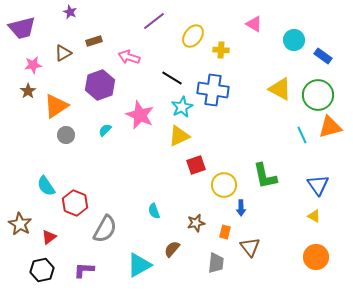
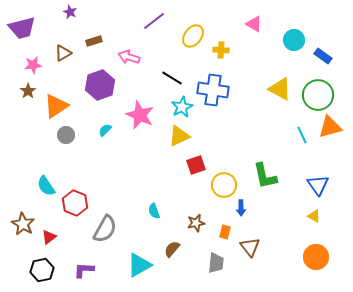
brown star at (20, 224): moved 3 px right
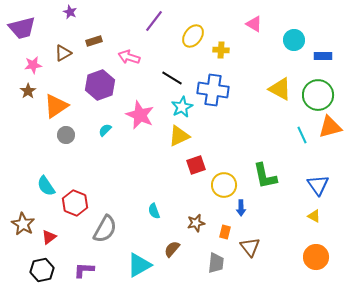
purple line at (154, 21): rotated 15 degrees counterclockwise
blue rectangle at (323, 56): rotated 36 degrees counterclockwise
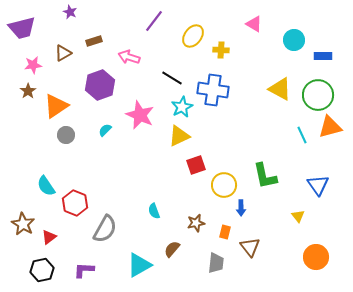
yellow triangle at (314, 216): moved 16 px left; rotated 24 degrees clockwise
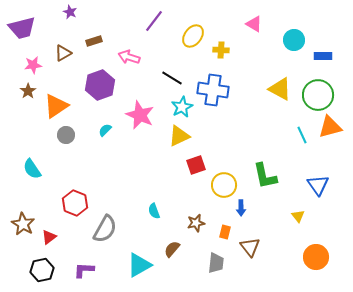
cyan semicircle at (46, 186): moved 14 px left, 17 px up
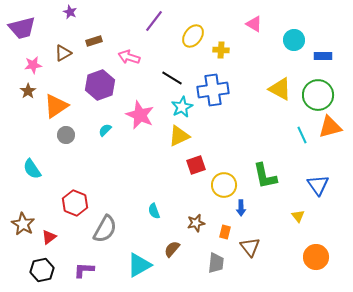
blue cross at (213, 90): rotated 16 degrees counterclockwise
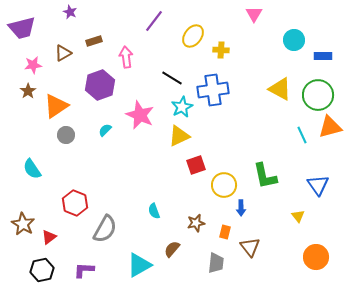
pink triangle at (254, 24): moved 10 px up; rotated 30 degrees clockwise
pink arrow at (129, 57): moved 3 px left; rotated 65 degrees clockwise
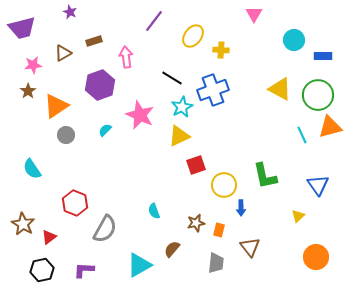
blue cross at (213, 90): rotated 12 degrees counterclockwise
yellow triangle at (298, 216): rotated 24 degrees clockwise
orange rectangle at (225, 232): moved 6 px left, 2 px up
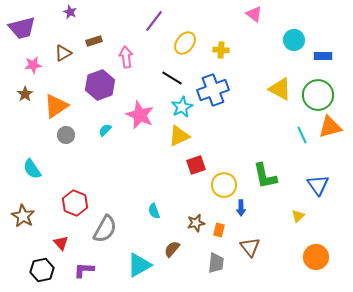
pink triangle at (254, 14): rotated 24 degrees counterclockwise
yellow ellipse at (193, 36): moved 8 px left, 7 px down
brown star at (28, 91): moved 3 px left, 3 px down
brown star at (23, 224): moved 8 px up
red triangle at (49, 237): moved 12 px right, 6 px down; rotated 35 degrees counterclockwise
